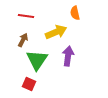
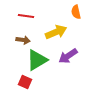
orange semicircle: moved 1 px right, 1 px up
brown arrow: rotated 72 degrees clockwise
purple arrow: rotated 132 degrees counterclockwise
green triangle: rotated 25 degrees clockwise
red square: moved 4 px left, 2 px up
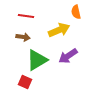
yellow arrow: moved 3 px right, 2 px up
brown arrow: moved 3 px up
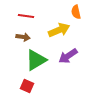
green triangle: moved 1 px left
red square: moved 2 px right, 4 px down
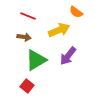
orange semicircle: rotated 40 degrees counterclockwise
red line: moved 2 px right; rotated 14 degrees clockwise
brown arrow: moved 1 px right
purple arrow: rotated 18 degrees counterclockwise
red square: rotated 16 degrees clockwise
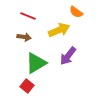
green triangle: moved 3 px down
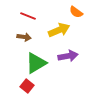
purple arrow: rotated 138 degrees counterclockwise
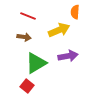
orange semicircle: moved 1 px left; rotated 56 degrees clockwise
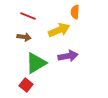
red square: moved 1 px left, 1 px up
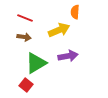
red line: moved 3 px left, 2 px down
